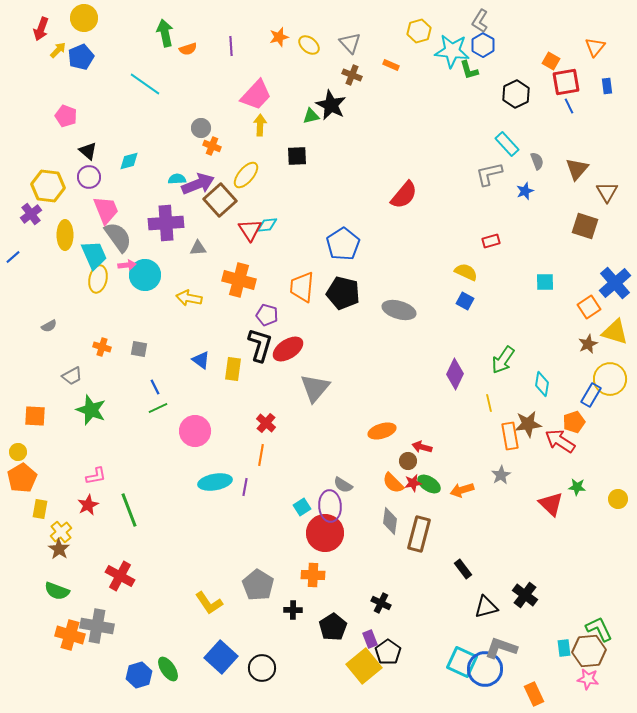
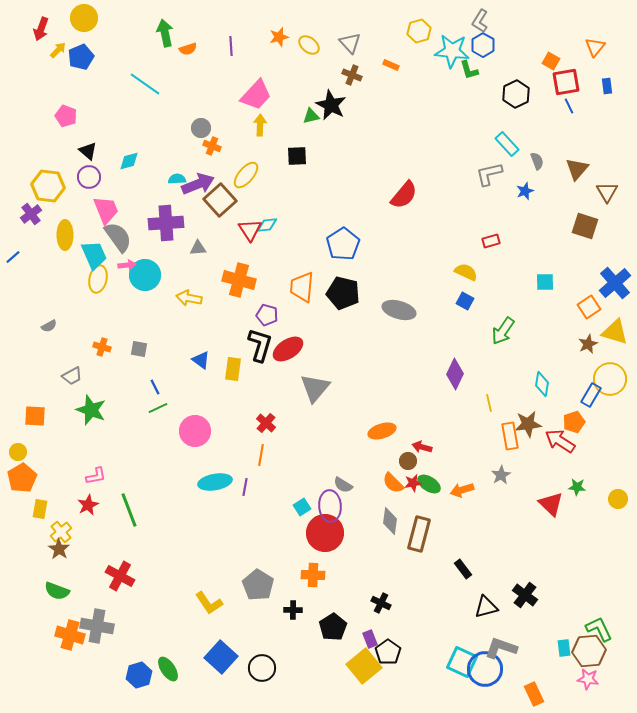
green arrow at (503, 360): moved 29 px up
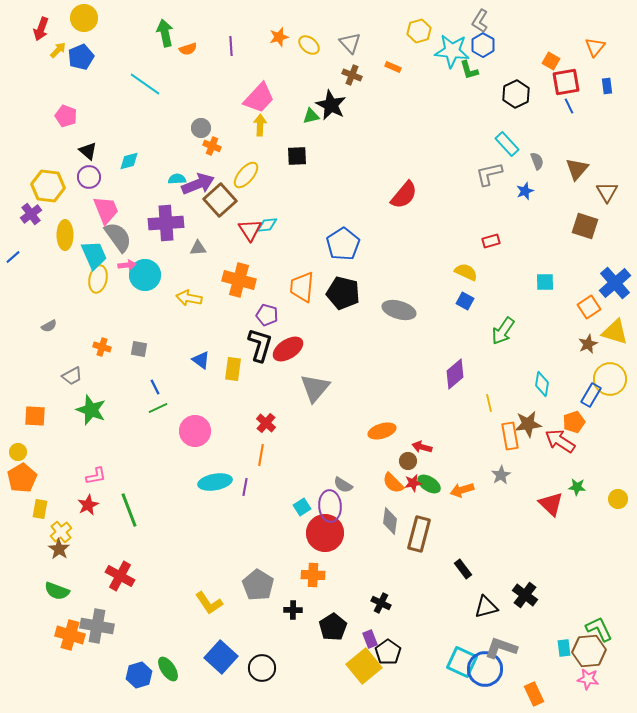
orange rectangle at (391, 65): moved 2 px right, 2 px down
pink trapezoid at (256, 95): moved 3 px right, 3 px down
purple diamond at (455, 374): rotated 24 degrees clockwise
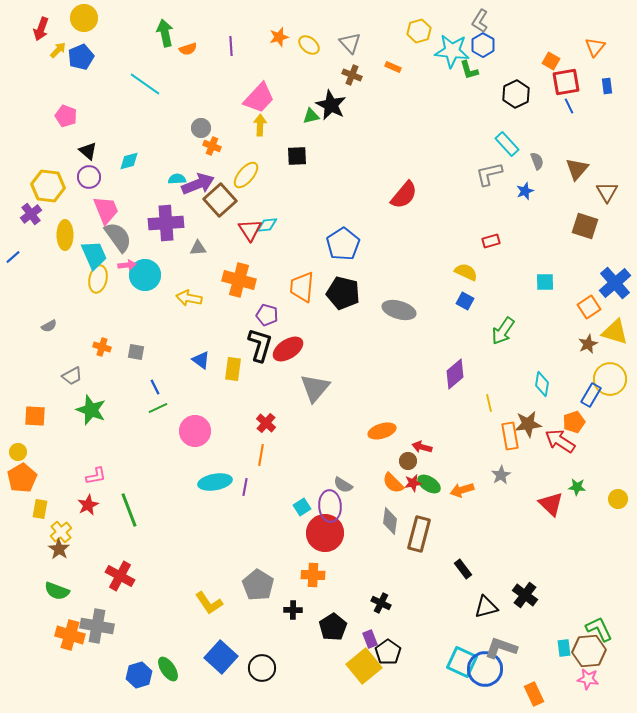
gray square at (139, 349): moved 3 px left, 3 px down
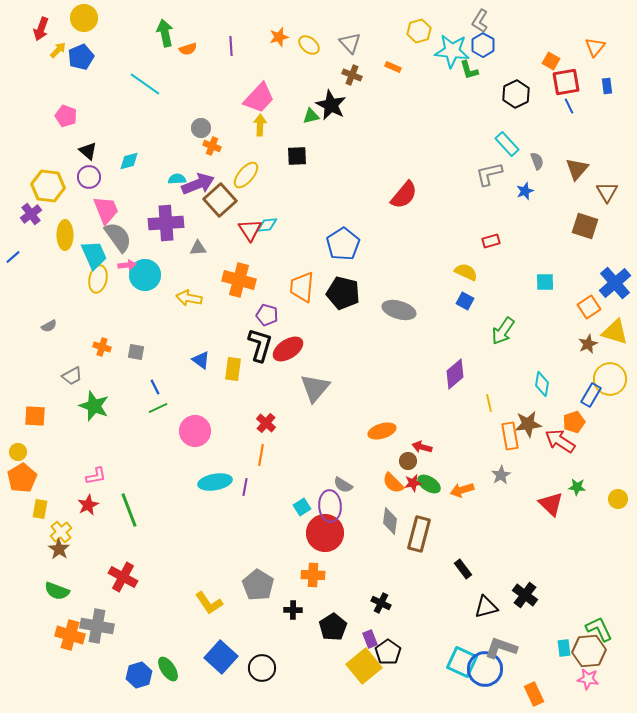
green star at (91, 410): moved 3 px right, 4 px up
red cross at (120, 576): moved 3 px right, 1 px down
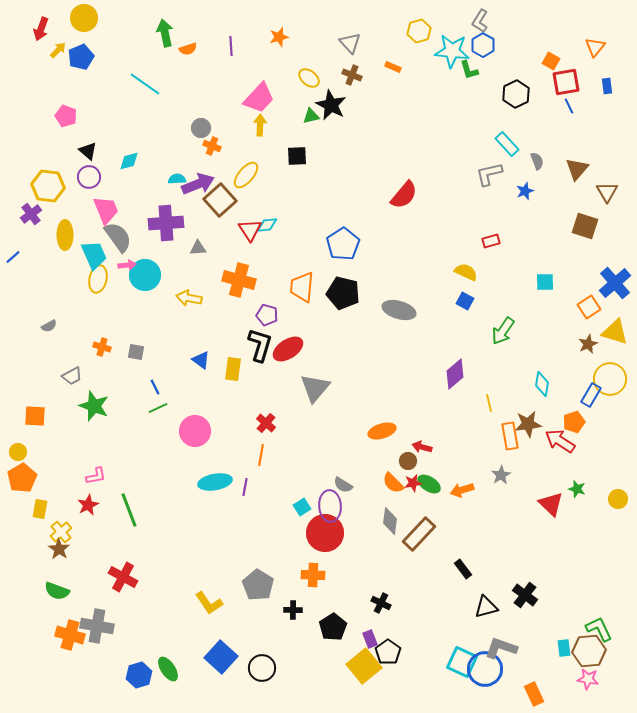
yellow ellipse at (309, 45): moved 33 px down
green star at (577, 487): moved 2 px down; rotated 12 degrees clockwise
brown rectangle at (419, 534): rotated 28 degrees clockwise
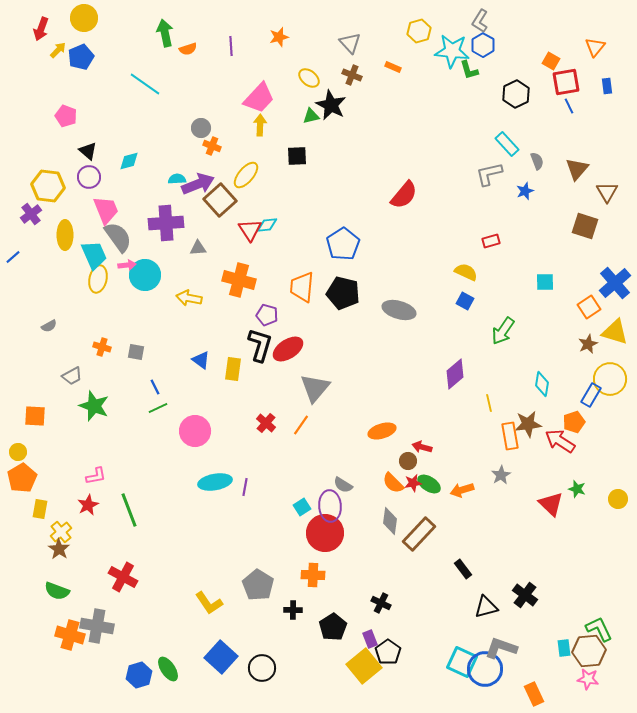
orange line at (261, 455): moved 40 px right, 30 px up; rotated 25 degrees clockwise
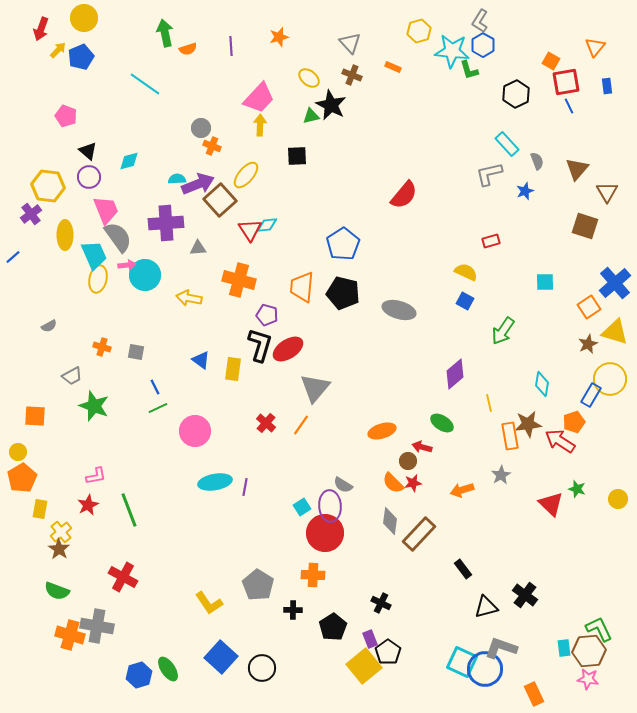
green ellipse at (429, 484): moved 13 px right, 61 px up
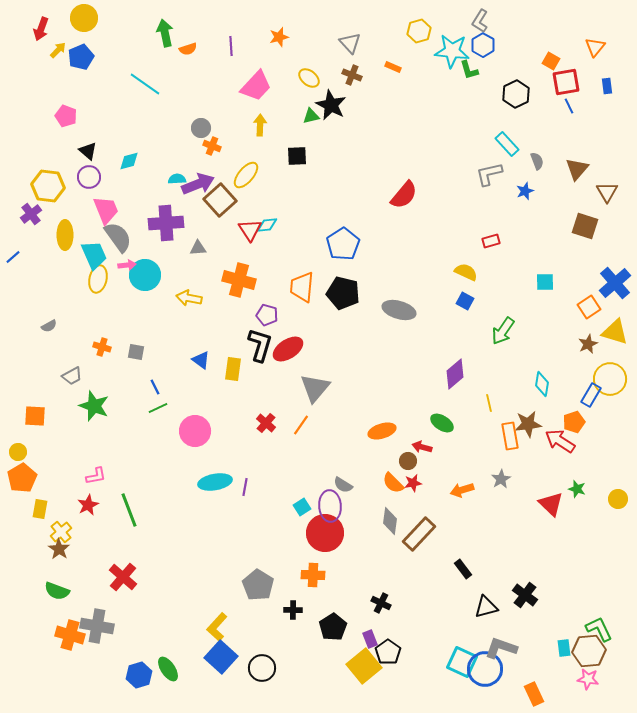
pink trapezoid at (259, 98): moved 3 px left, 12 px up
gray star at (501, 475): moved 4 px down
red cross at (123, 577): rotated 12 degrees clockwise
yellow L-shape at (209, 603): moved 8 px right, 24 px down; rotated 76 degrees clockwise
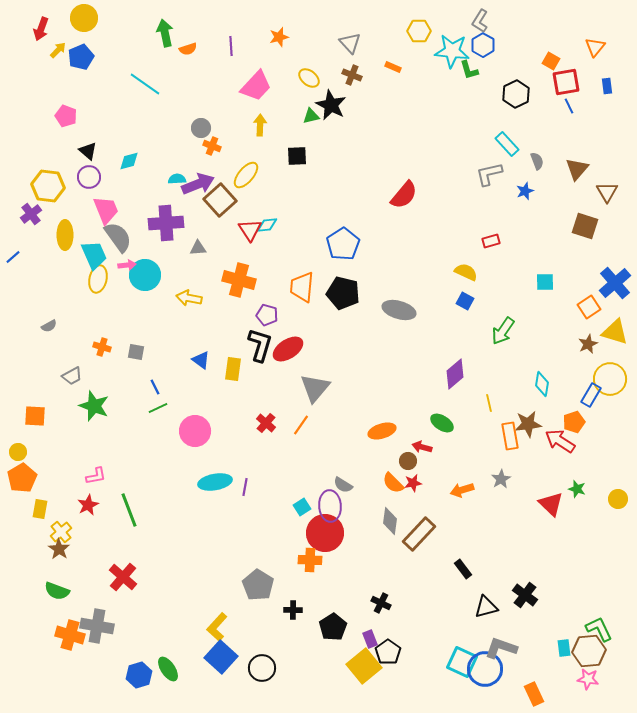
yellow hexagon at (419, 31): rotated 15 degrees clockwise
orange cross at (313, 575): moved 3 px left, 15 px up
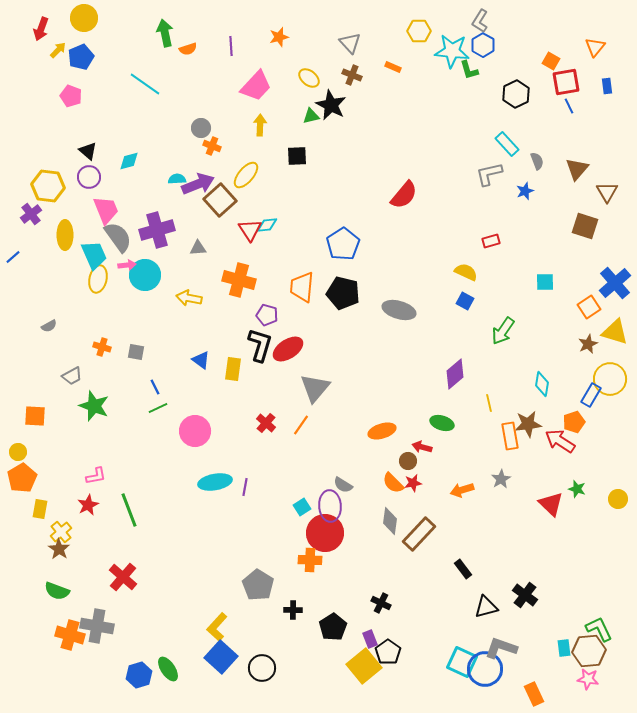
pink pentagon at (66, 116): moved 5 px right, 20 px up
purple cross at (166, 223): moved 9 px left, 7 px down; rotated 12 degrees counterclockwise
green ellipse at (442, 423): rotated 15 degrees counterclockwise
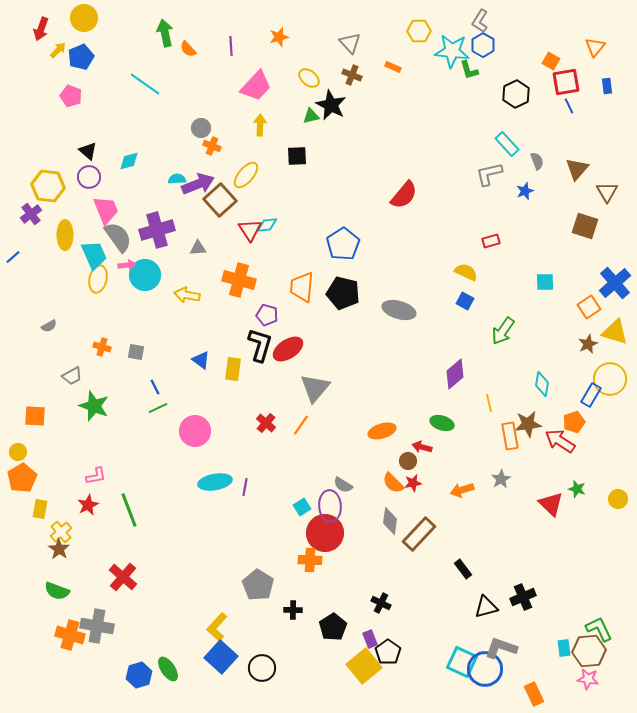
orange semicircle at (188, 49): rotated 66 degrees clockwise
yellow arrow at (189, 298): moved 2 px left, 3 px up
black cross at (525, 595): moved 2 px left, 2 px down; rotated 30 degrees clockwise
